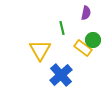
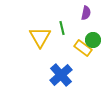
yellow triangle: moved 13 px up
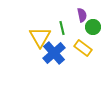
purple semicircle: moved 4 px left, 2 px down; rotated 24 degrees counterclockwise
green circle: moved 13 px up
blue cross: moved 7 px left, 22 px up
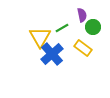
green line: rotated 72 degrees clockwise
blue cross: moved 2 px left, 1 px down
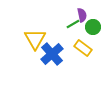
green line: moved 11 px right, 4 px up
yellow triangle: moved 5 px left, 2 px down
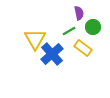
purple semicircle: moved 3 px left, 2 px up
green line: moved 4 px left, 7 px down
